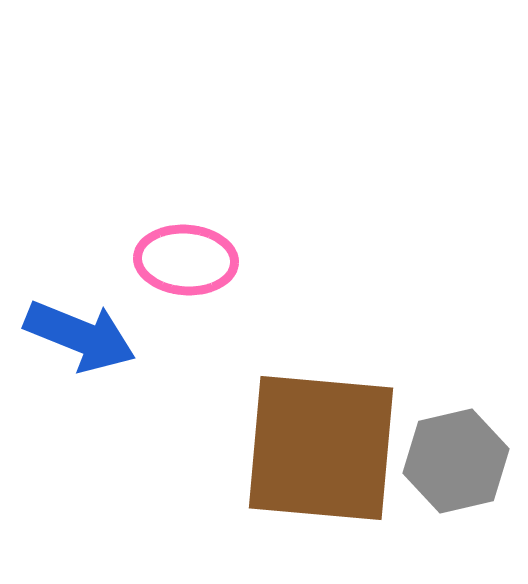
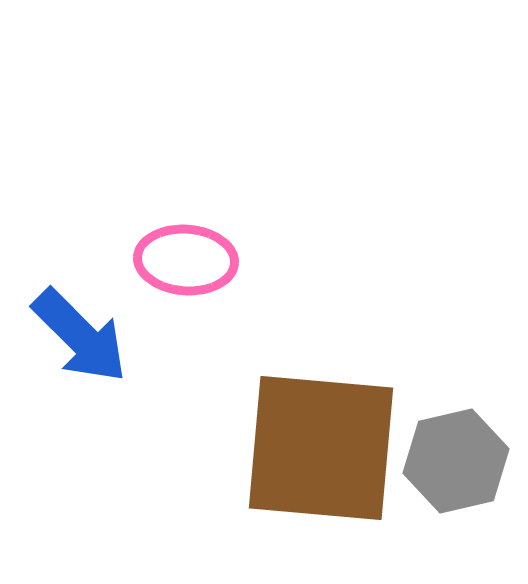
blue arrow: rotated 23 degrees clockwise
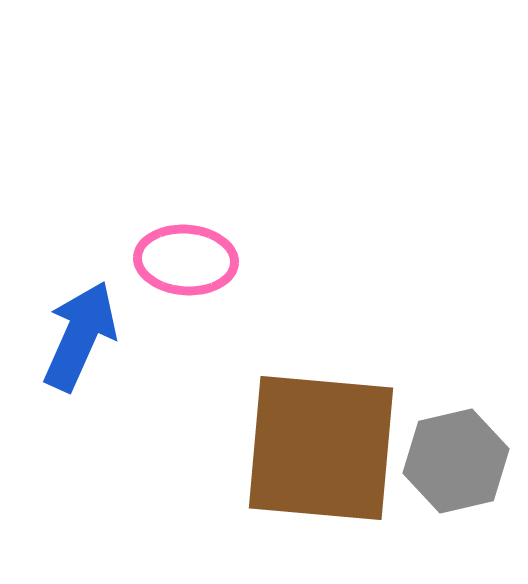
blue arrow: rotated 111 degrees counterclockwise
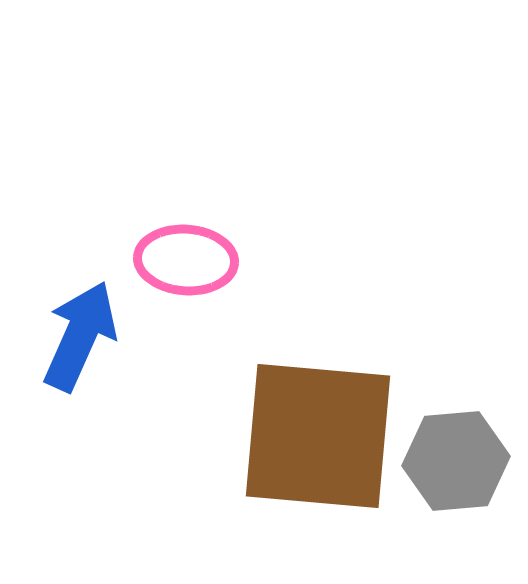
brown square: moved 3 px left, 12 px up
gray hexagon: rotated 8 degrees clockwise
